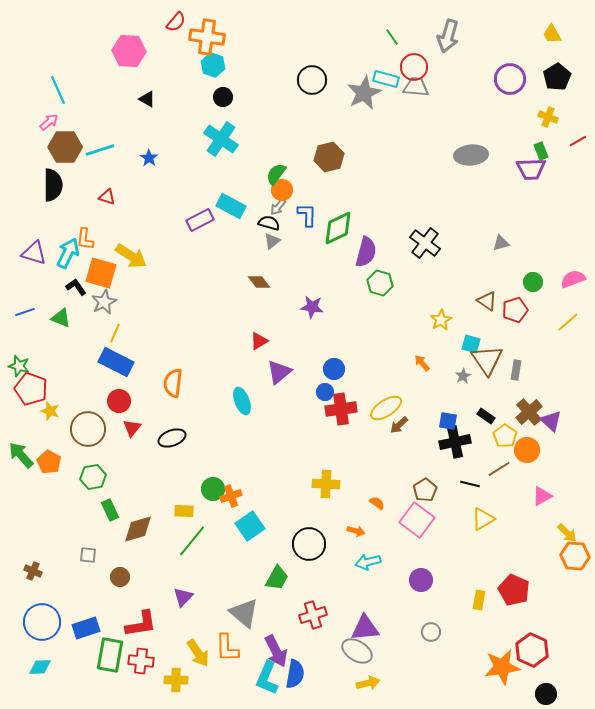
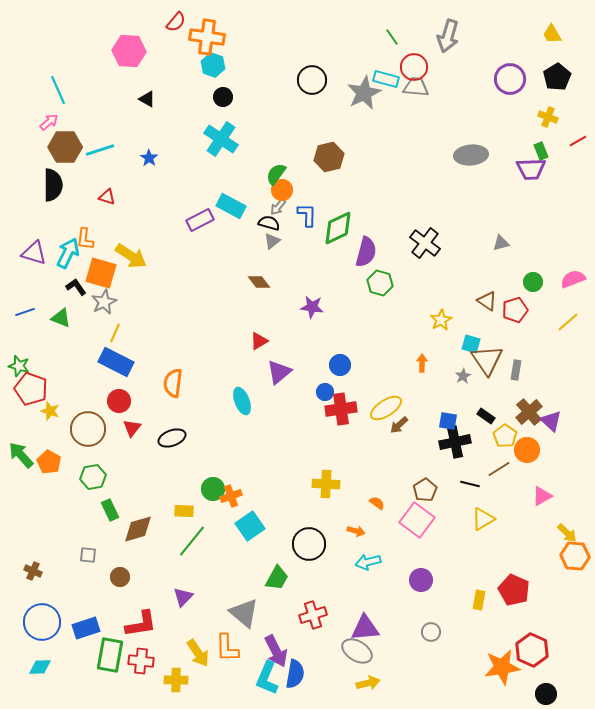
orange arrow at (422, 363): rotated 42 degrees clockwise
blue circle at (334, 369): moved 6 px right, 4 px up
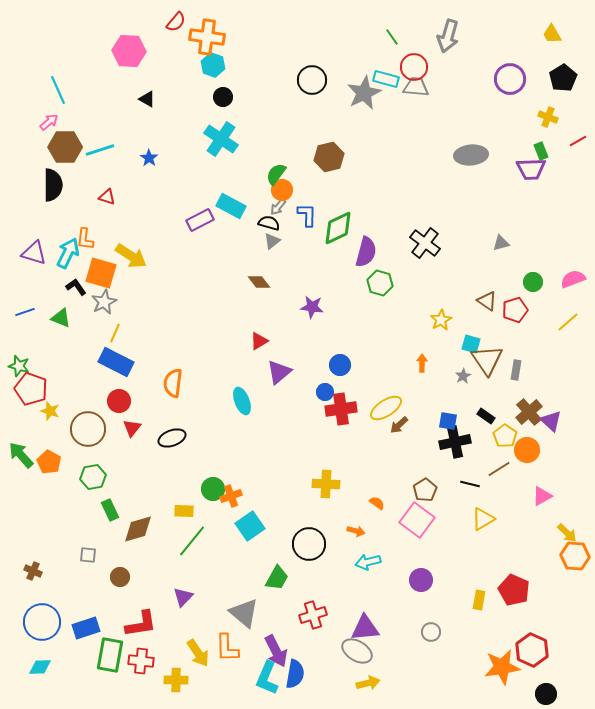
black pentagon at (557, 77): moved 6 px right, 1 px down
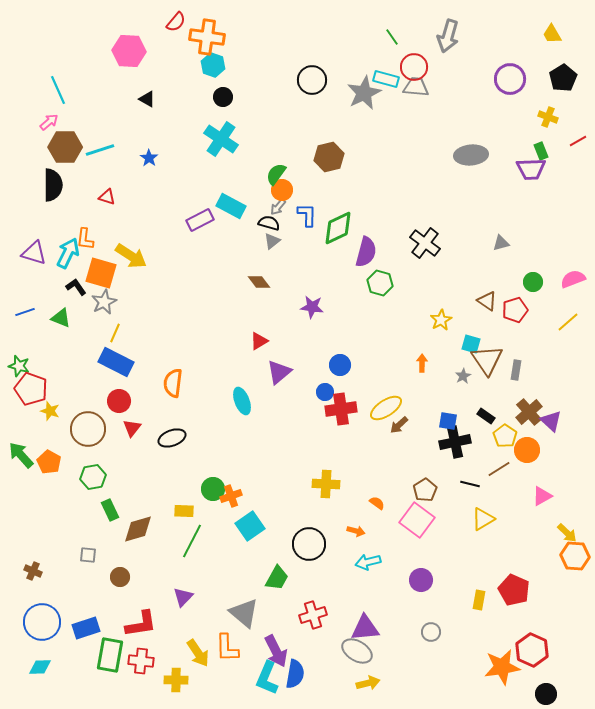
green line at (192, 541): rotated 12 degrees counterclockwise
